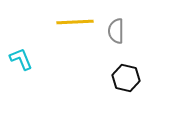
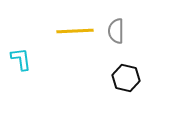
yellow line: moved 9 px down
cyan L-shape: rotated 15 degrees clockwise
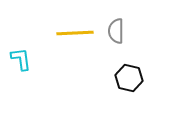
yellow line: moved 2 px down
black hexagon: moved 3 px right
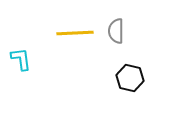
black hexagon: moved 1 px right
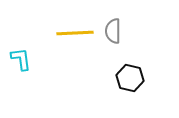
gray semicircle: moved 3 px left
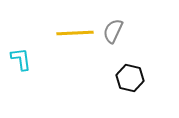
gray semicircle: rotated 25 degrees clockwise
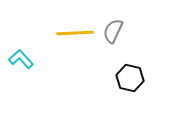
cyan L-shape: rotated 35 degrees counterclockwise
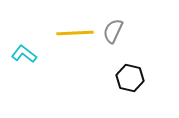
cyan L-shape: moved 3 px right, 5 px up; rotated 10 degrees counterclockwise
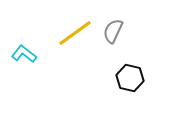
yellow line: rotated 33 degrees counterclockwise
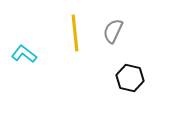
yellow line: rotated 60 degrees counterclockwise
